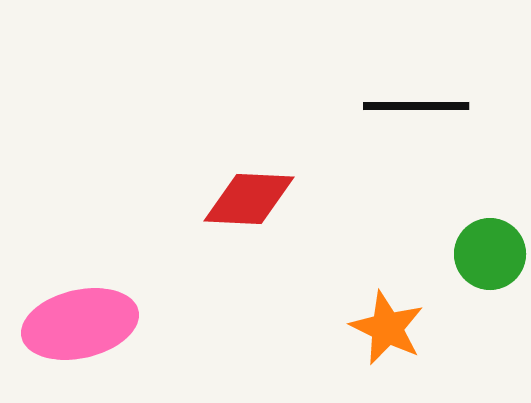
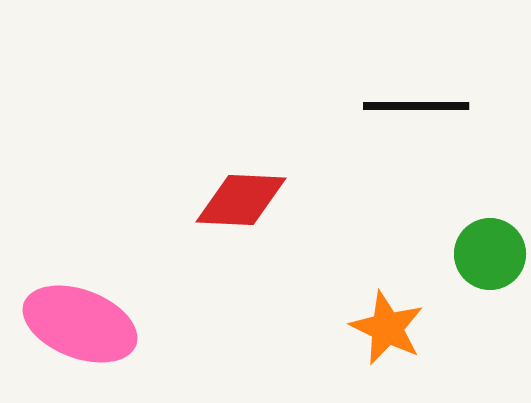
red diamond: moved 8 px left, 1 px down
pink ellipse: rotated 34 degrees clockwise
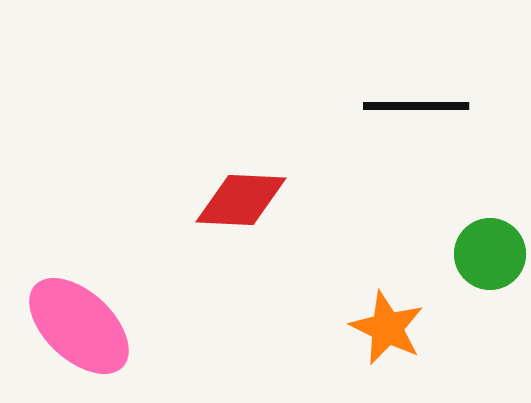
pink ellipse: moved 1 px left, 2 px down; rotated 22 degrees clockwise
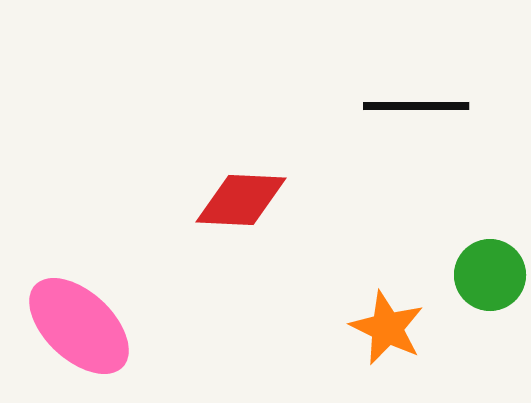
green circle: moved 21 px down
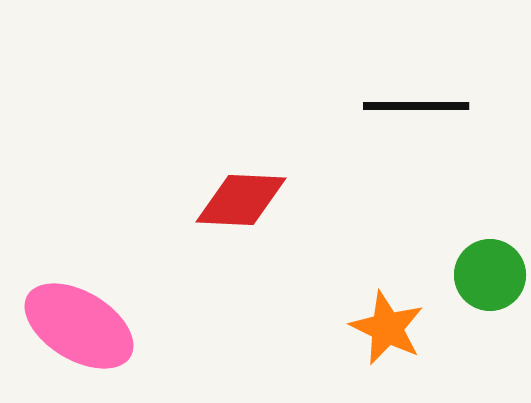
pink ellipse: rotated 12 degrees counterclockwise
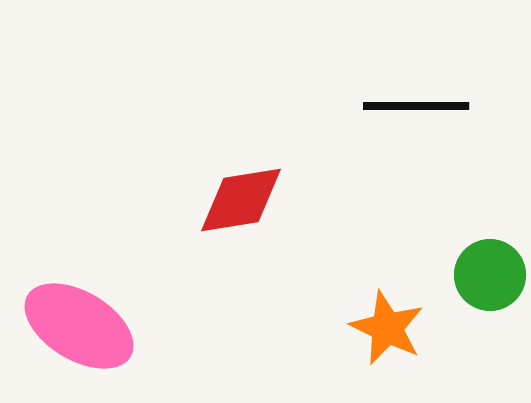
red diamond: rotated 12 degrees counterclockwise
